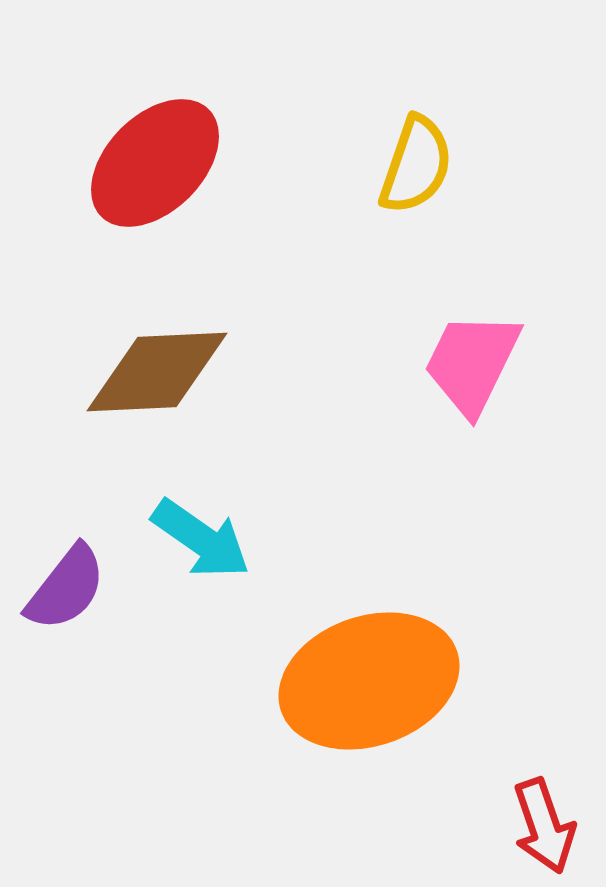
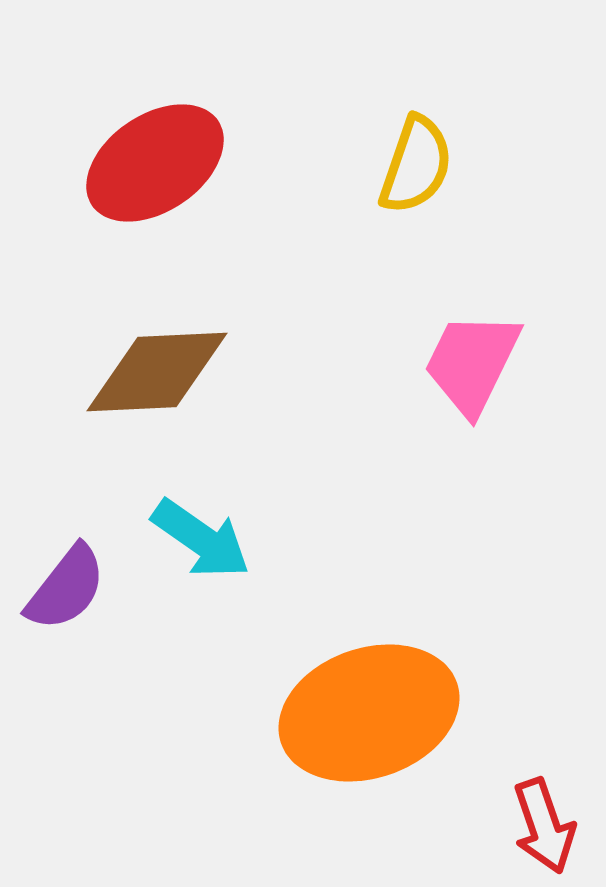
red ellipse: rotated 11 degrees clockwise
orange ellipse: moved 32 px down
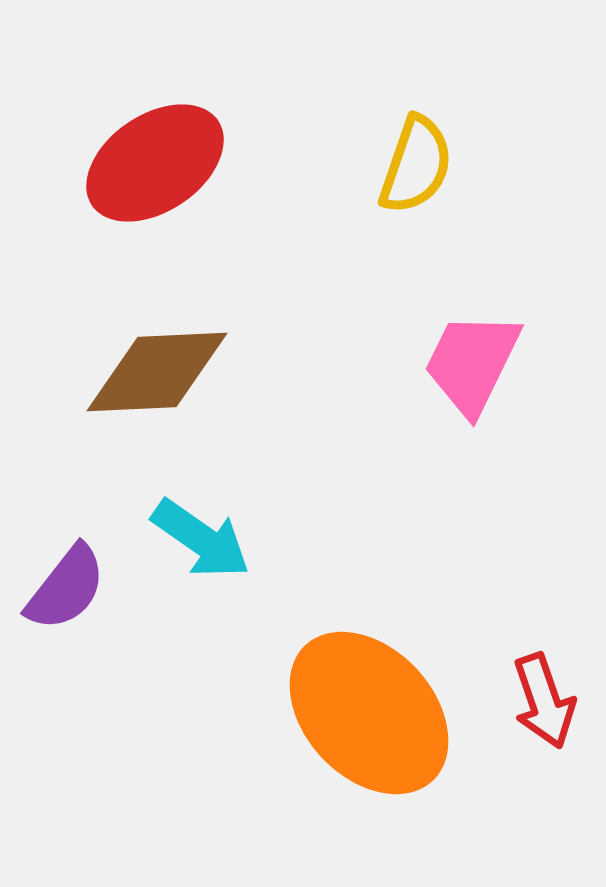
orange ellipse: rotated 66 degrees clockwise
red arrow: moved 125 px up
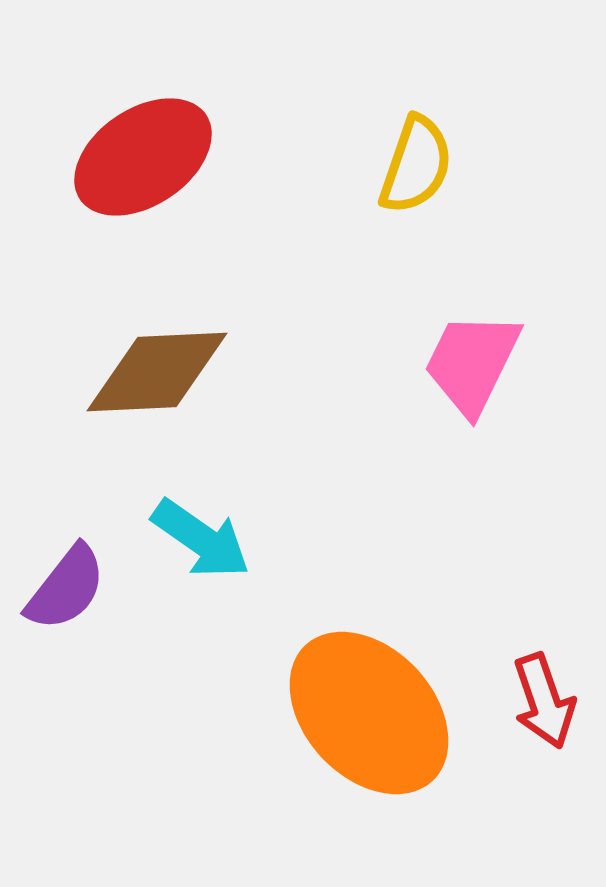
red ellipse: moved 12 px left, 6 px up
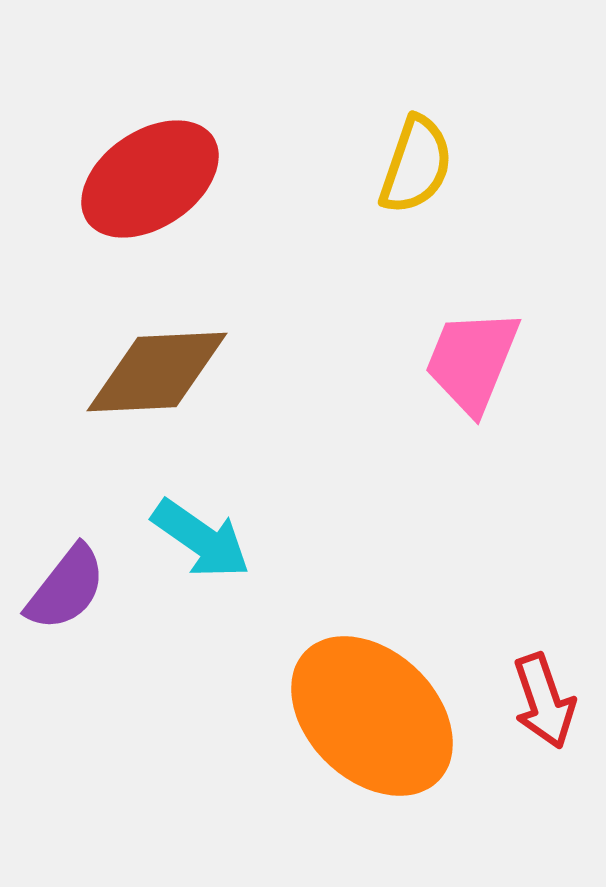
red ellipse: moved 7 px right, 22 px down
pink trapezoid: moved 2 px up; rotated 4 degrees counterclockwise
orange ellipse: moved 3 px right, 3 px down; rotated 3 degrees counterclockwise
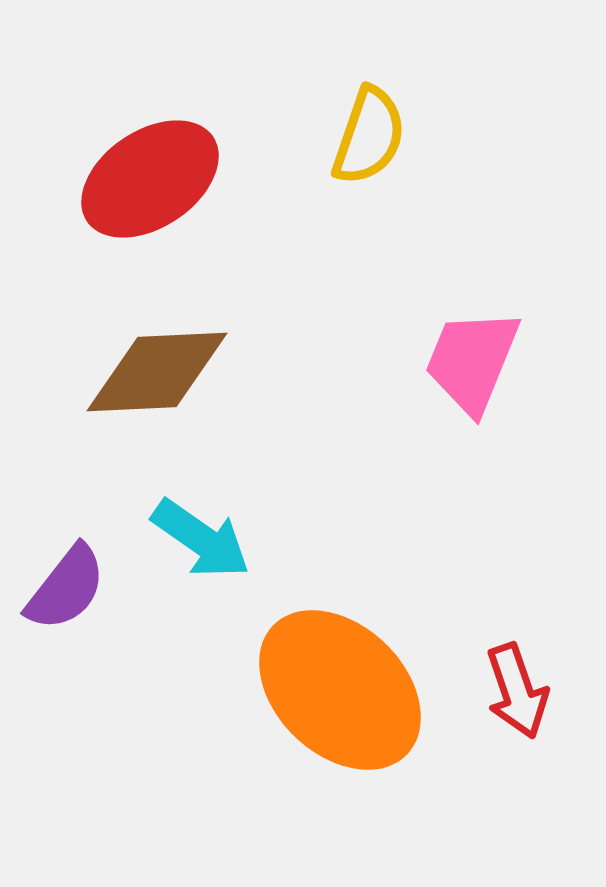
yellow semicircle: moved 47 px left, 29 px up
red arrow: moved 27 px left, 10 px up
orange ellipse: moved 32 px left, 26 px up
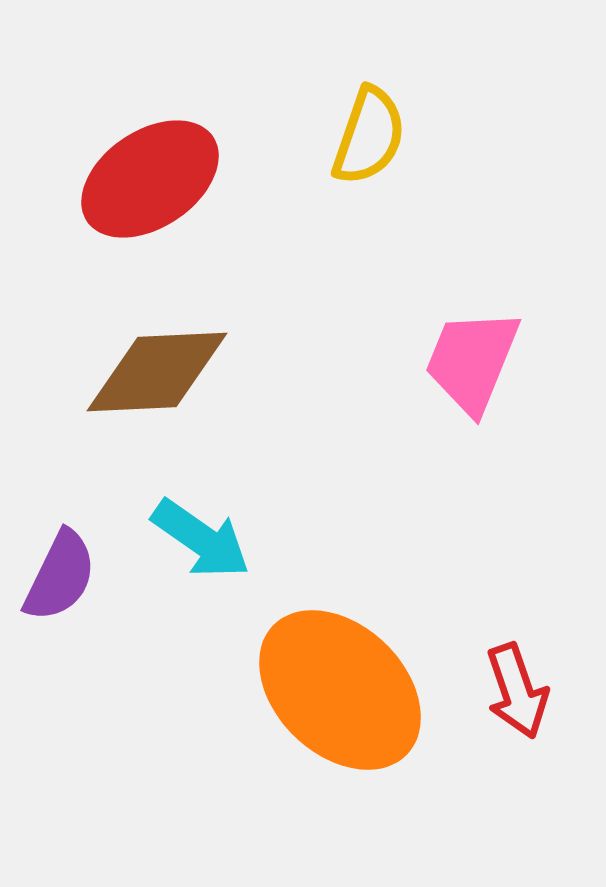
purple semicircle: moved 6 px left, 12 px up; rotated 12 degrees counterclockwise
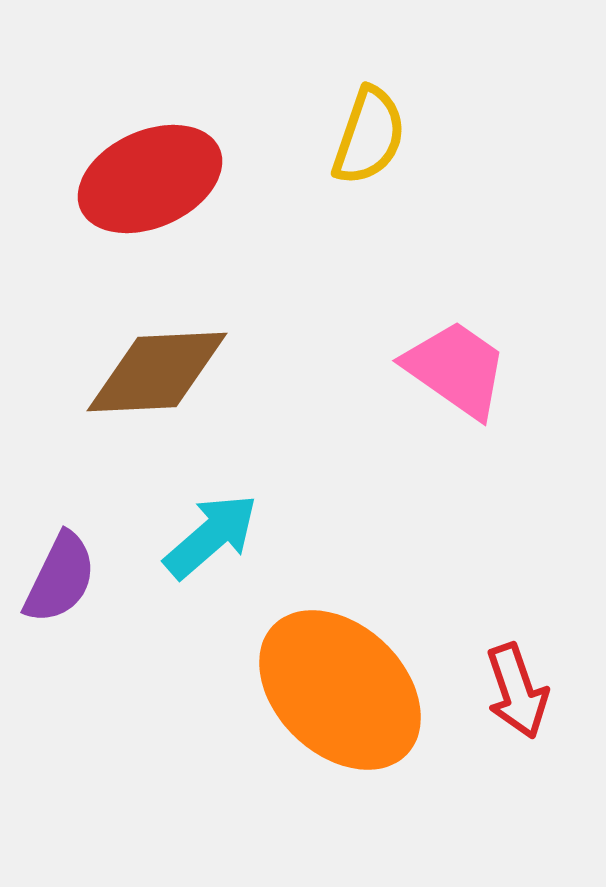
red ellipse: rotated 10 degrees clockwise
pink trapezoid: moved 16 px left, 8 px down; rotated 103 degrees clockwise
cyan arrow: moved 10 px right, 3 px up; rotated 76 degrees counterclockwise
purple semicircle: moved 2 px down
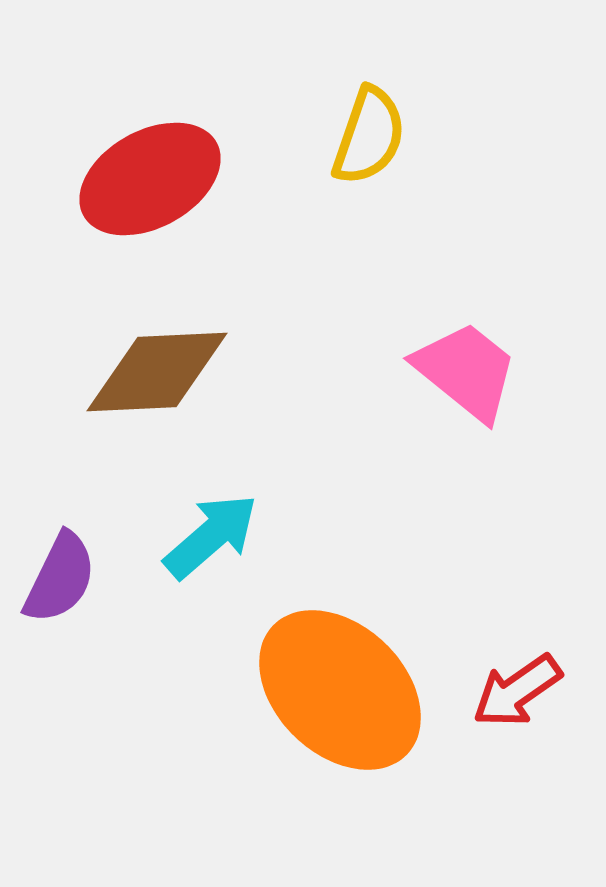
red ellipse: rotated 5 degrees counterclockwise
pink trapezoid: moved 10 px right, 2 px down; rotated 4 degrees clockwise
red arrow: rotated 74 degrees clockwise
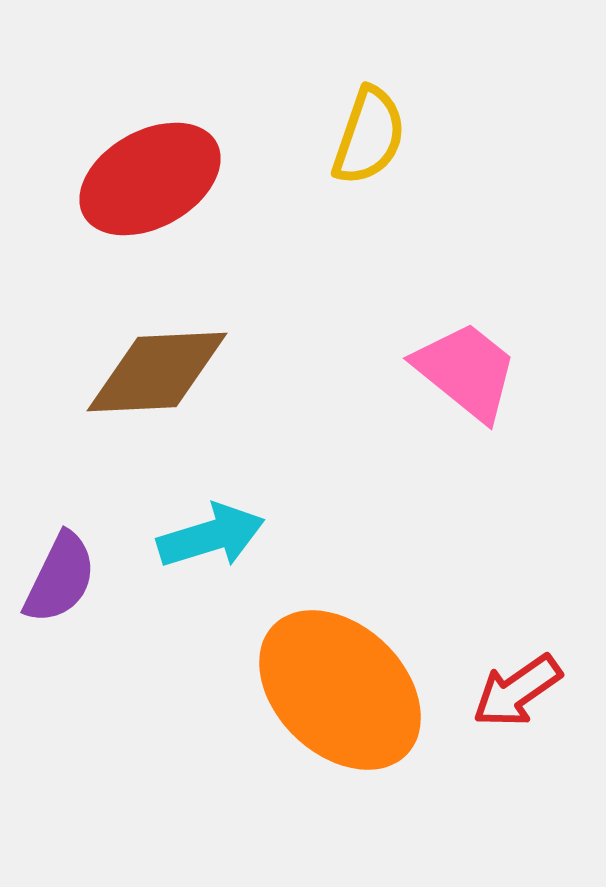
cyan arrow: rotated 24 degrees clockwise
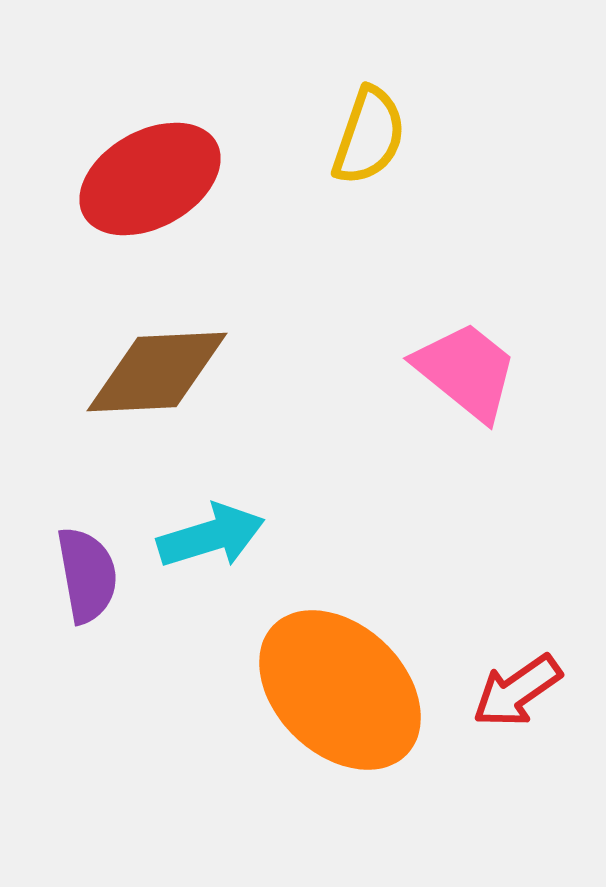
purple semicircle: moved 27 px right, 3 px up; rotated 36 degrees counterclockwise
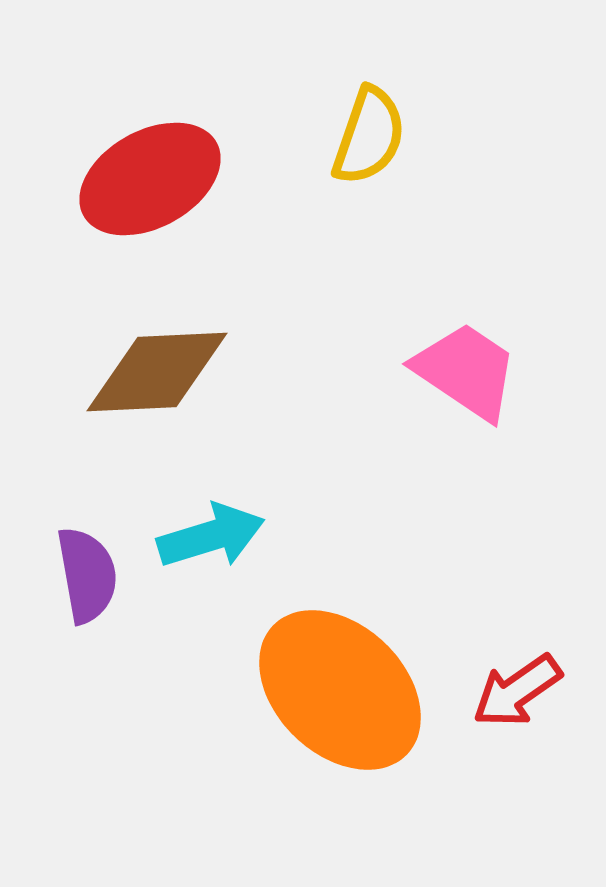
pink trapezoid: rotated 5 degrees counterclockwise
